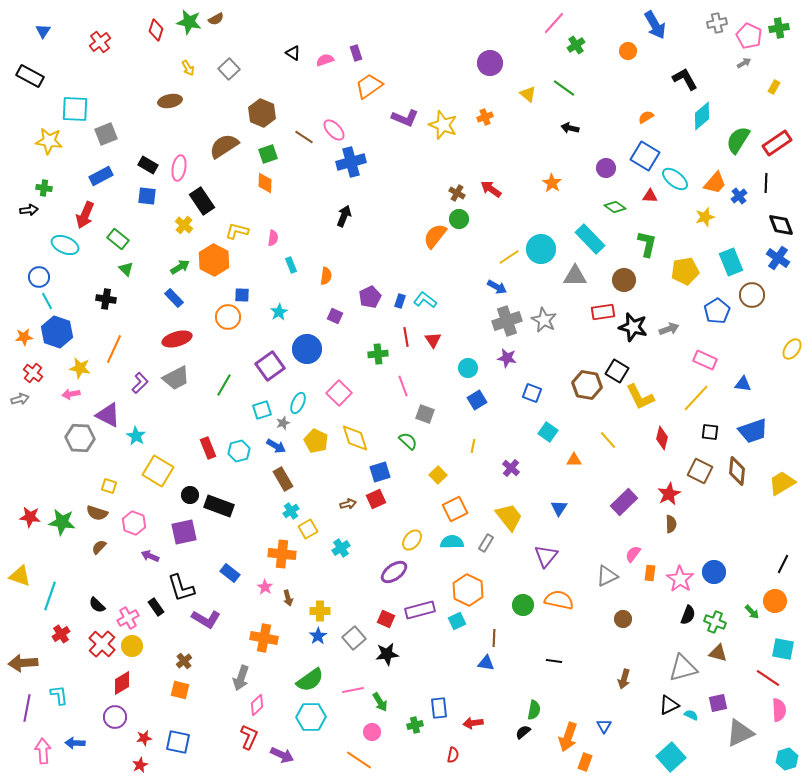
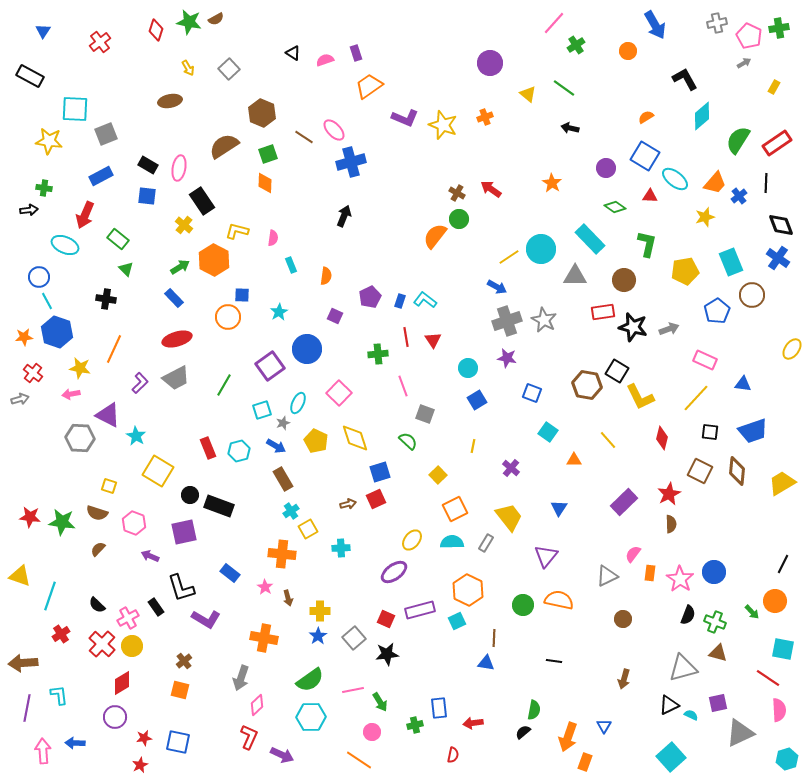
brown semicircle at (99, 547): moved 1 px left, 2 px down
cyan cross at (341, 548): rotated 30 degrees clockwise
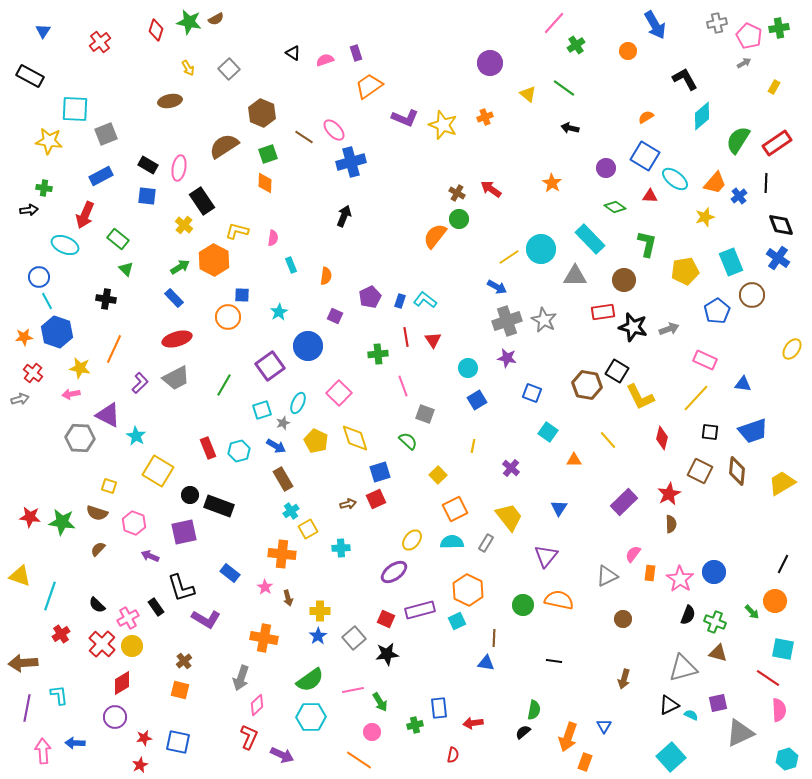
blue circle at (307, 349): moved 1 px right, 3 px up
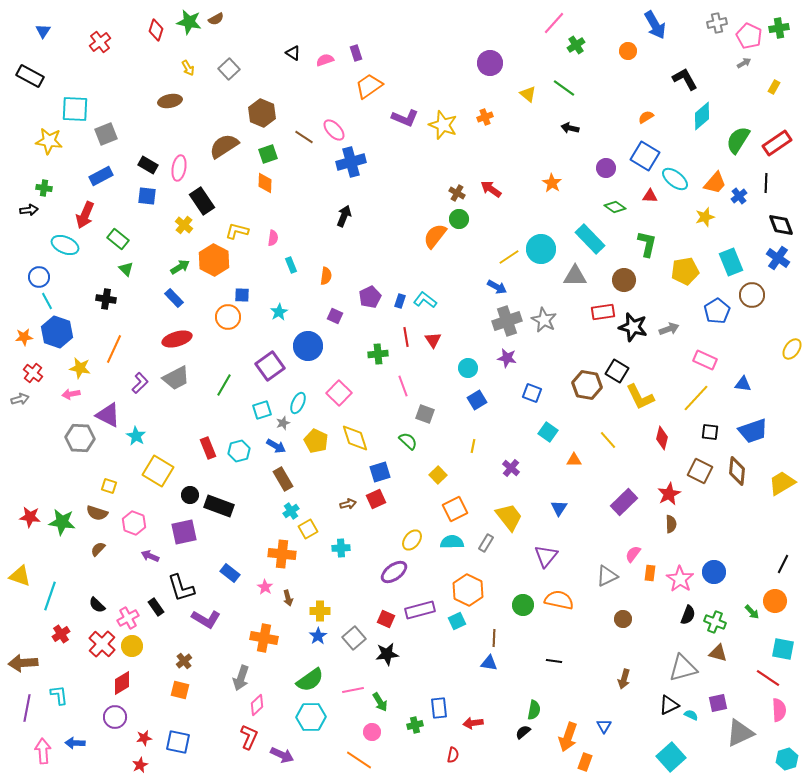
blue triangle at (486, 663): moved 3 px right
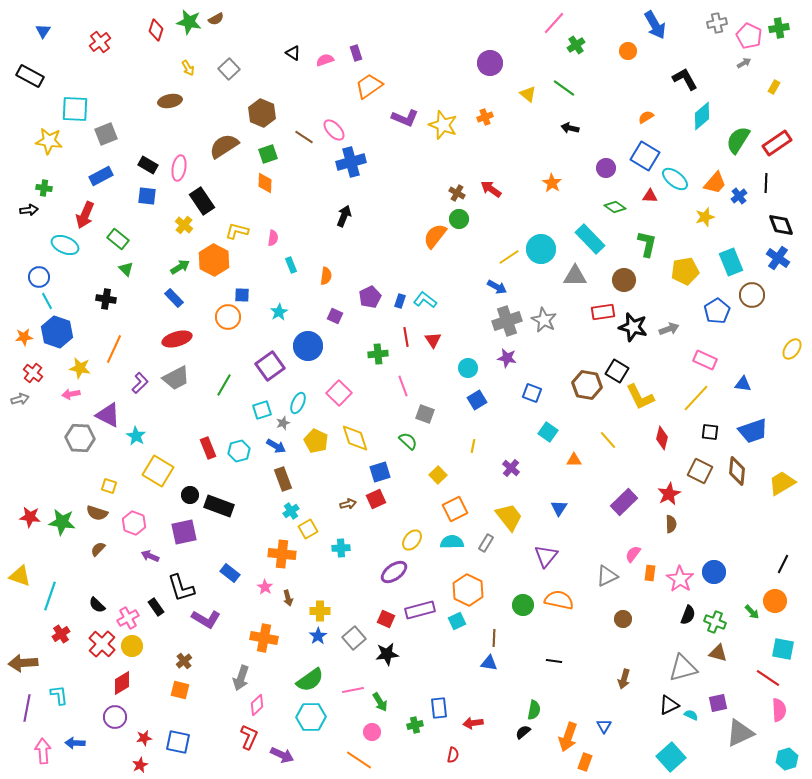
brown rectangle at (283, 479): rotated 10 degrees clockwise
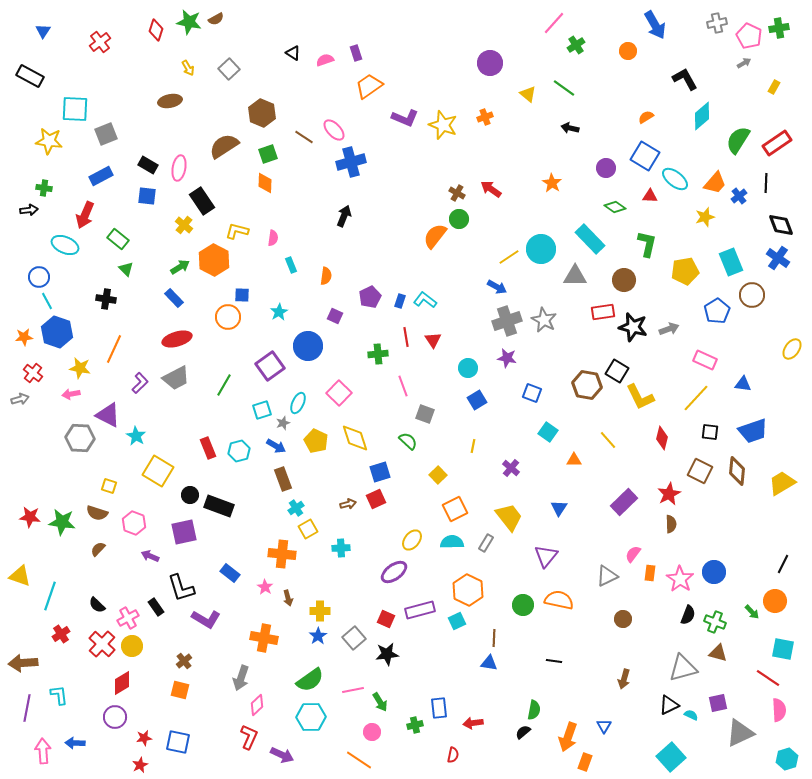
cyan cross at (291, 511): moved 5 px right, 3 px up
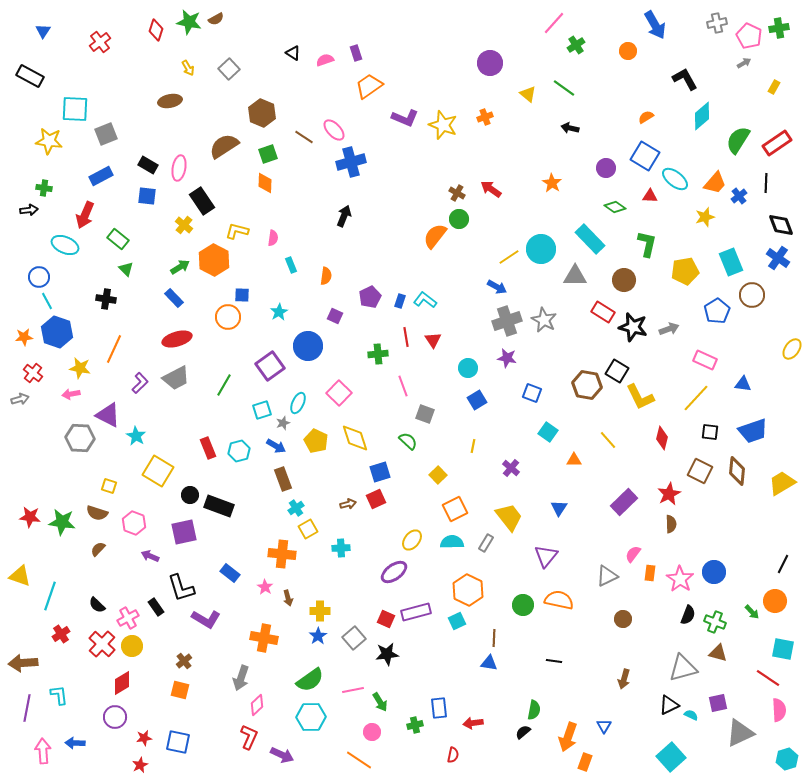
red rectangle at (603, 312): rotated 40 degrees clockwise
purple rectangle at (420, 610): moved 4 px left, 2 px down
